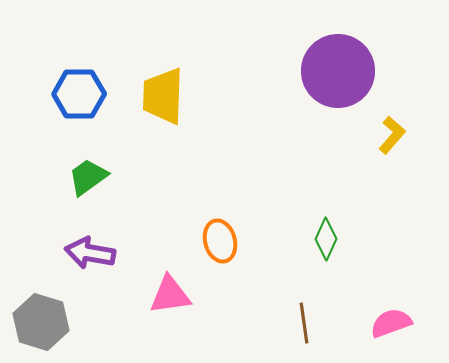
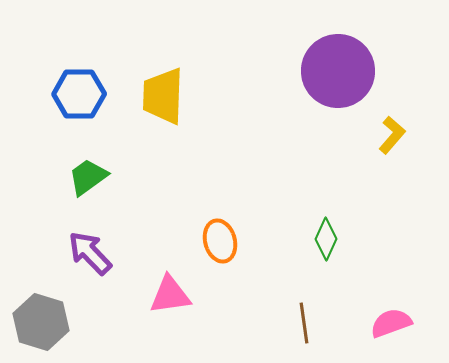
purple arrow: rotated 36 degrees clockwise
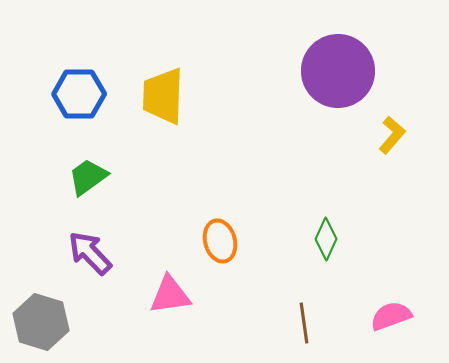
pink semicircle: moved 7 px up
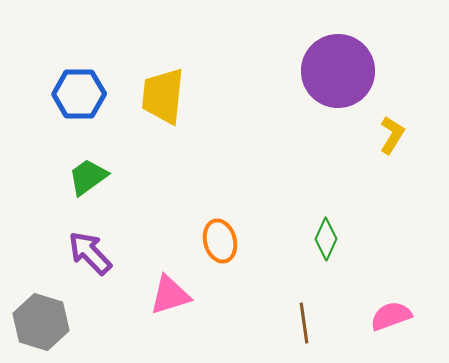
yellow trapezoid: rotated 4 degrees clockwise
yellow L-shape: rotated 9 degrees counterclockwise
pink triangle: rotated 9 degrees counterclockwise
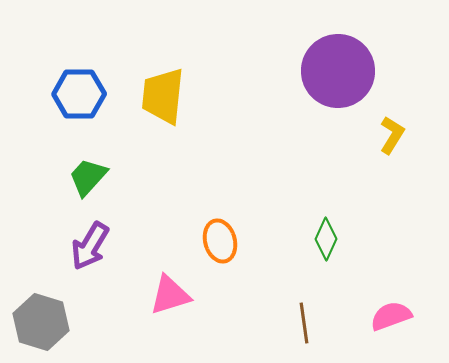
green trapezoid: rotated 12 degrees counterclockwise
purple arrow: moved 7 px up; rotated 105 degrees counterclockwise
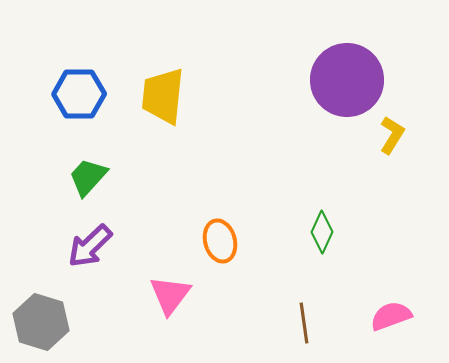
purple circle: moved 9 px right, 9 px down
green diamond: moved 4 px left, 7 px up
purple arrow: rotated 15 degrees clockwise
pink triangle: rotated 36 degrees counterclockwise
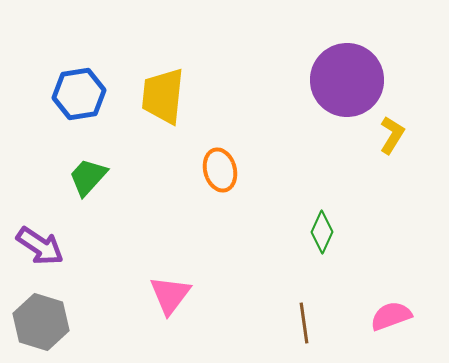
blue hexagon: rotated 9 degrees counterclockwise
orange ellipse: moved 71 px up
purple arrow: moved 50 px left; rotated 102 degrees counterclockwise
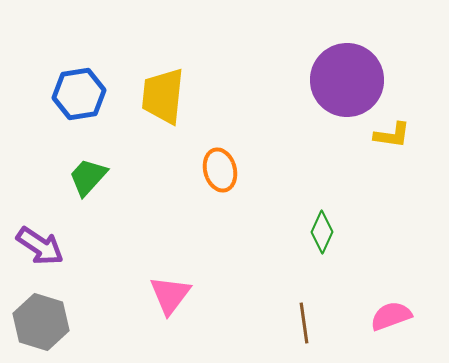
yellow L-shape: rotated 66 degrees clockwise
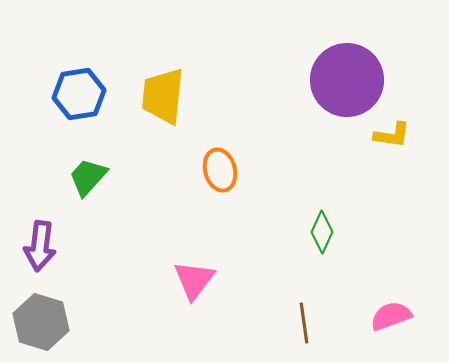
purple arrow: rotated 63 degrees clockwise
pink triangle: moved 24 px right, 15 px up
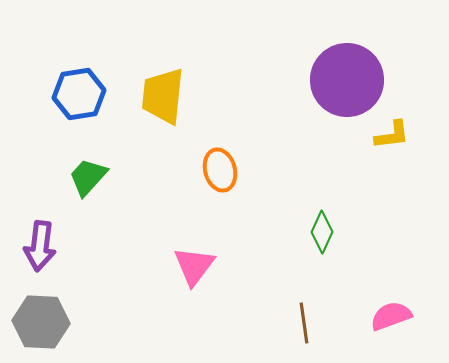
yellow L-shape: rotated 15 degrees counterclockwise
pink triangle: moved 14 px up
gray hexagon: rotated 14 degrees counterclockwise
